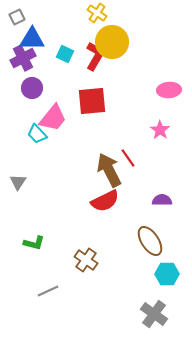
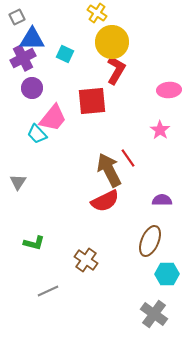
red L-shape: moved 21 px right, 14 px down
brown ellipse: rotated 56 degrees clockwise
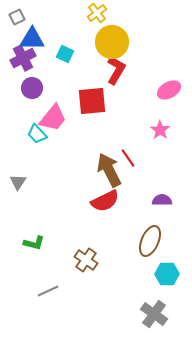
yellow cross: rotated 18 degrees clockwise
pink ellipse: rotated 25 degrees counterclockwise
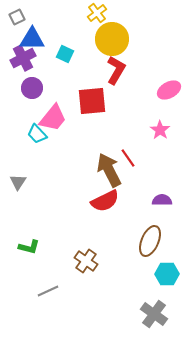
yellow circle: moved 3 px up
green L-shape: moved 5 px left, 4 px down
brown cross: moved 1 px down
